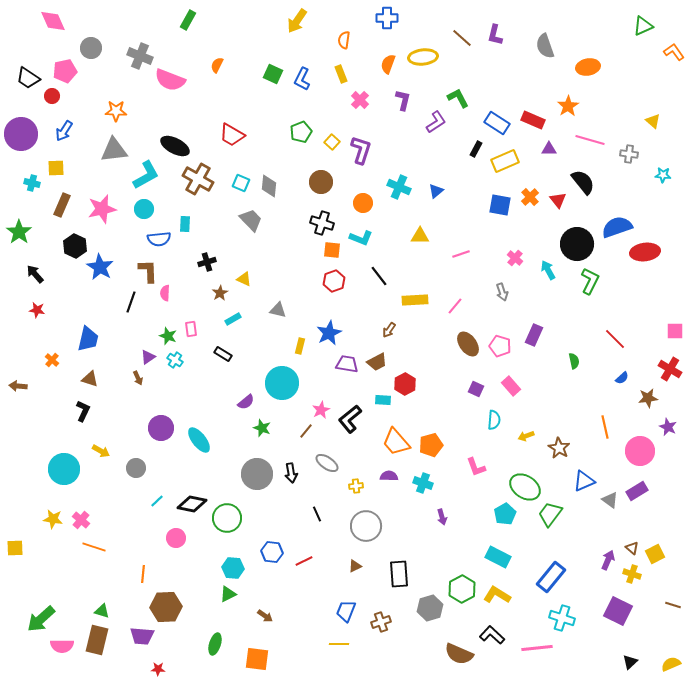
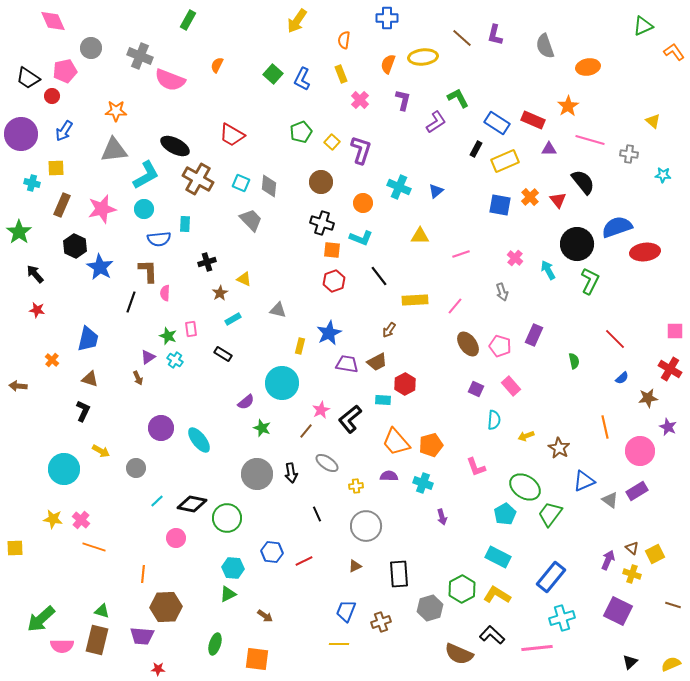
green square at (273, 74): rotated 18 degrees clockwise
cyan cross at (562, 618): rotated 35 degrees counterclockwise
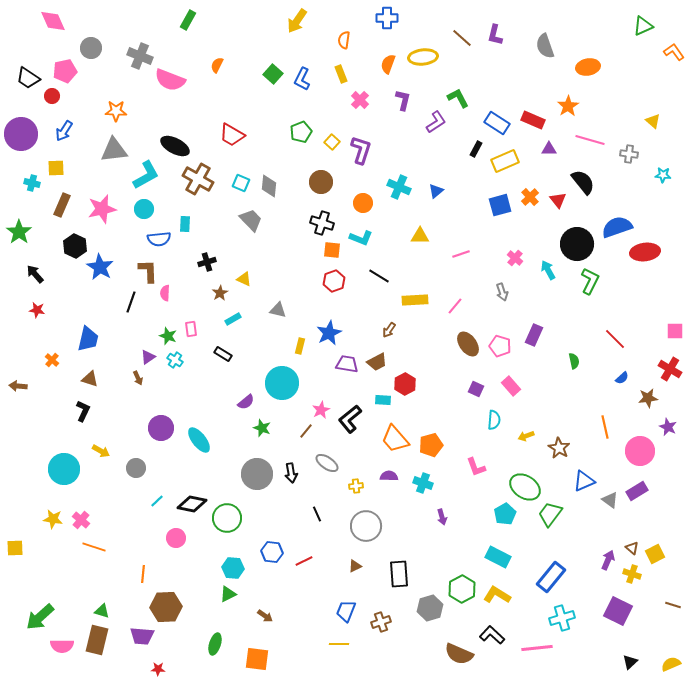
blue square at (500, 205): rotated 25 degrees counterclockwise
black line at (379, 276): rotated 20 degrees counterclockwise
orange trapezoid at (396, 442): moved 1 px left, 3 px up
green arrow at (41, 619): moved 1 px left, 2 px up
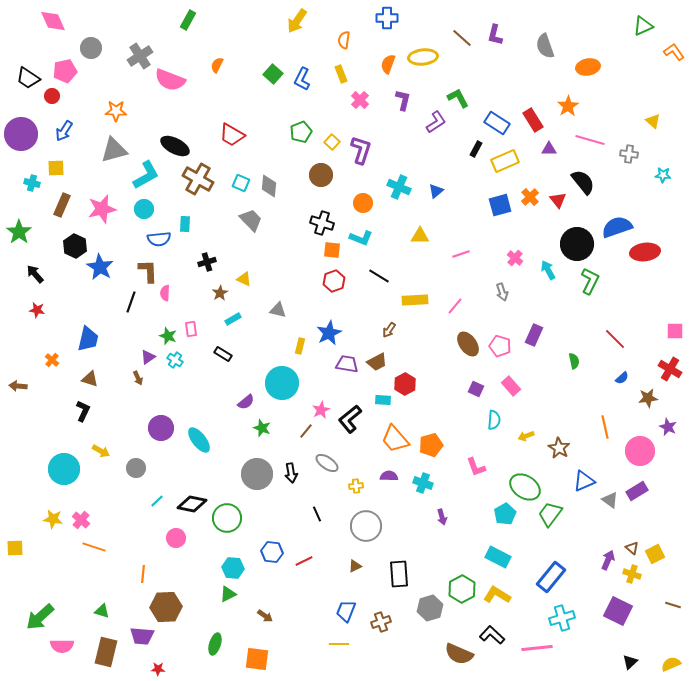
gray cross at (140, 56): rotated 35 degrees clockwise
red rectangle at (533, 120): rotated 35 degrees clockwise
gray triangle at (114, 150): rotated 8 degrees counterclockwise
brown circle at (321, 182): moved 7 px up
brown rectangle at (97, 640): moved 9 px right, 12 px down
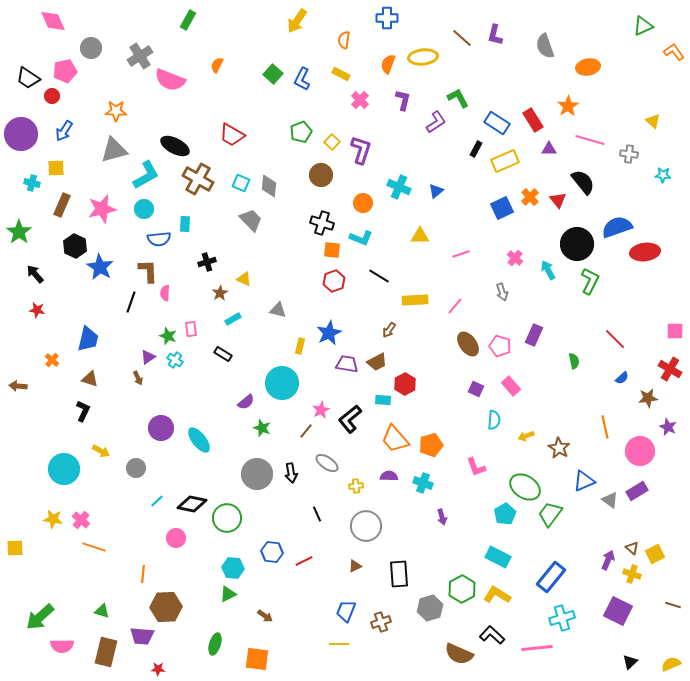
yellow rectangle at (341, 74): rotated 42 degrees counterclockwise
blue square at (500, 205): moved 2 px right, 3 px down; rotated 10 degrees counterclockwise
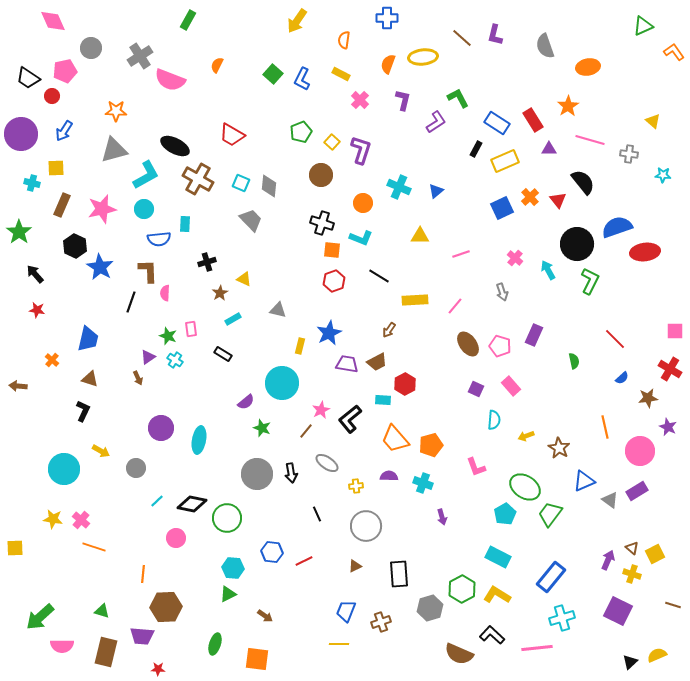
cyan ellipse at (199, 440): rotated 48 degrees clockwise
yellow semicircle at (671, 664): moved 14 px left, 9 px up
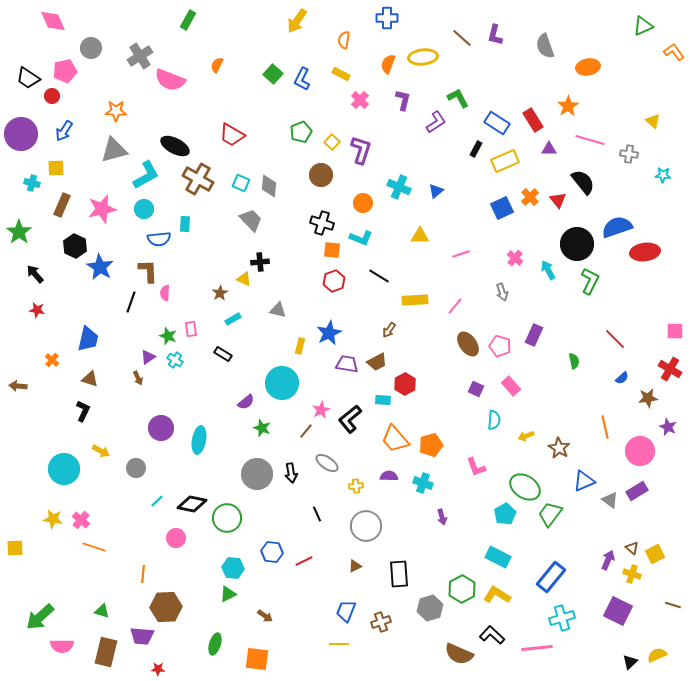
black cross at (207, 262): moved 53 px right; rotated 12 degrees clockwise
